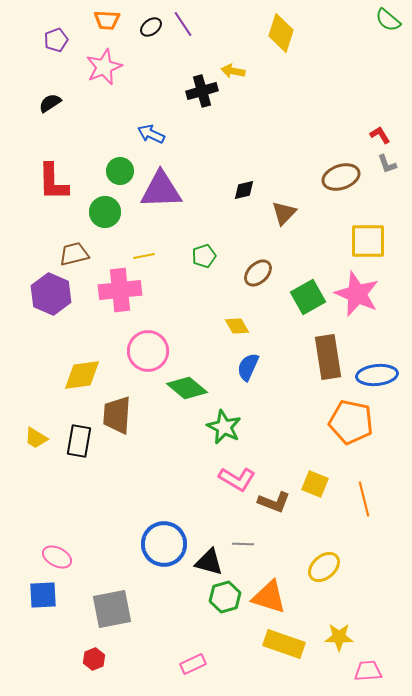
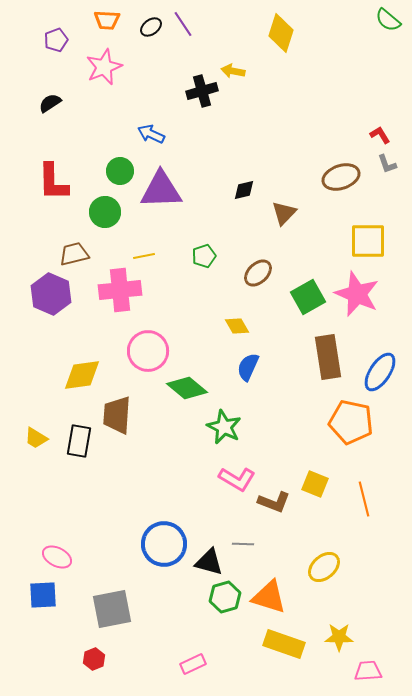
blue ellipse at (377, 375): moved 3 px right, 3 px up; rotated 51 degrees counterclockwise
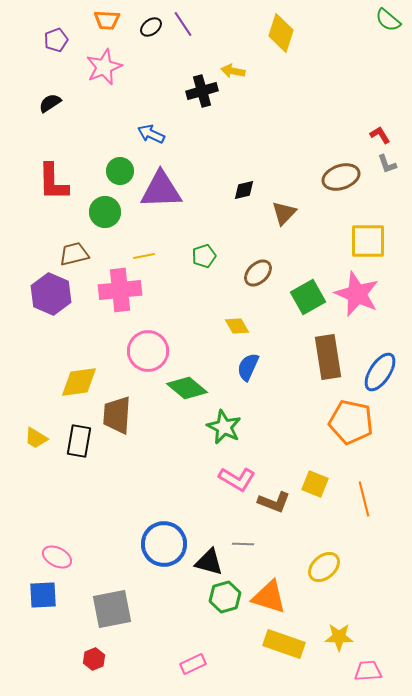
yellow diamond at (82, 375): moved 3 px left, 7 px down
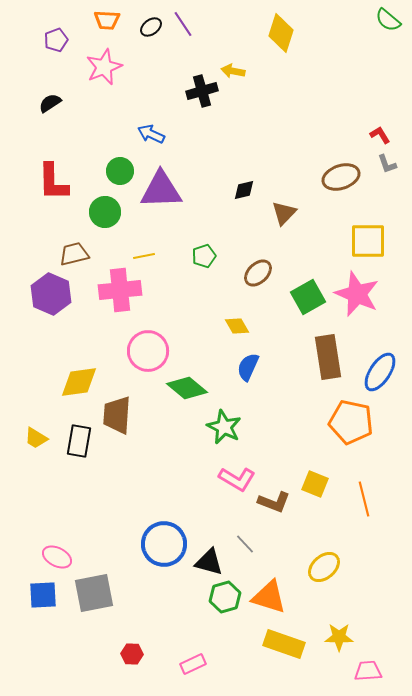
gray line at (243, 544): moved 2 px right; rotated 45 degrees clockwise
gray square at (112, 609): moved 18 px left, 16 px up
red hexagon at (94, 659): moved 38 px right, 5 px up; rotated 25 degrees clockwise
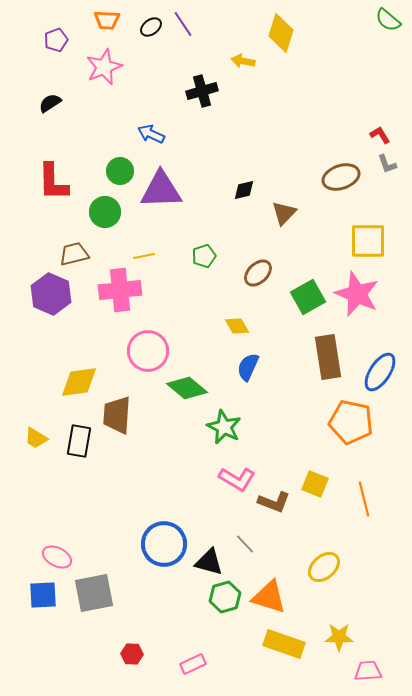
yellow arrow at (233, 71): moved 10 px right, 10 px up
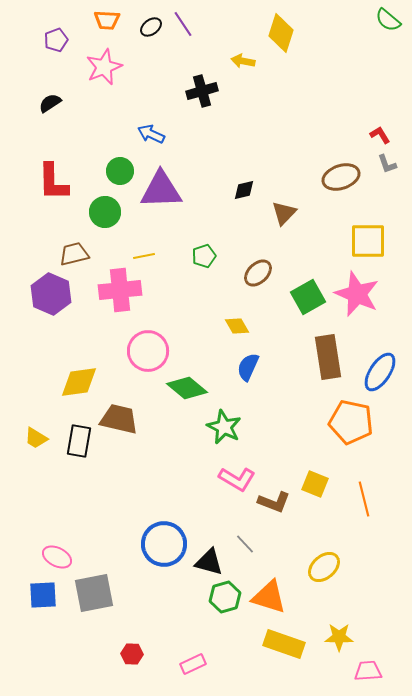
brown trapezoid at (117, 415): moved 2 px right, 4 px down; rotated 99 degrees clockwise
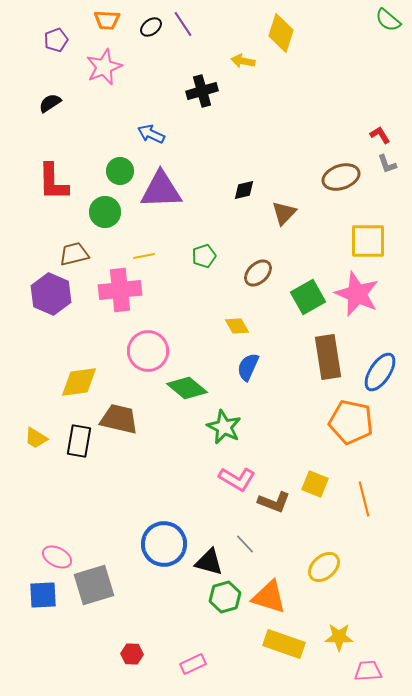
gray square at (94, 593): moved 8 px up; rotated 6 degrees counterclockwise
